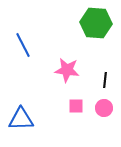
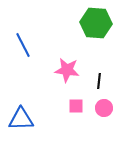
black line: moved 6 px left, 1 px down
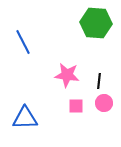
blue line: moved 3 px up
pink star: moved 5 px down
pink circle: moved 5 px up
blue triangle: moved 4 px right, 1 px up
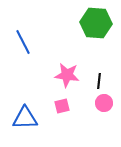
pink square: moved 14 px left; rotated 14 degrees counterclockwise
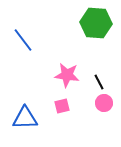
blue line: moved 2 px up; rotated 10 degrees counterclockwise
black line: moved 1 px down; rotated 35 degrees counterclockwise
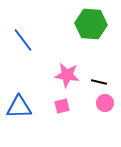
green hexagon: moved 5 px left, 1 px down
black line: rotated 49 degrees counterclockwise
pink circle: moved 1 px right
blue triangle: moved 6 px left, 11 px up
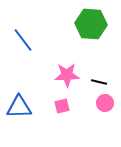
pink star: rotated 10 degrees counterclockwise
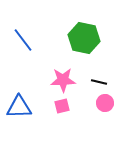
green hexagon: moved 7 px left, 14 px down; rotated 8 degrees clockwise
pink star: moved 4 px left, 5 px down
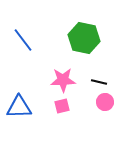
pink circle: moved 1 px up
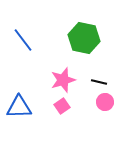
pink star: rotated 15 degrees counterclockwise
pink square: rotated 21 degrees counterclockwise
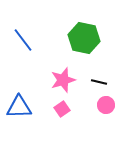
pink circle: moved 1 px right, 3 px down
pink square: moved 3 px down
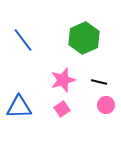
green hexagon: rotated 24 degrees clockwise
